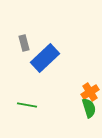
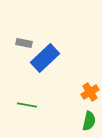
gray rectangle: rotated 63 degrees counterclockwise
green semicircle: moved 13 px down; rotated 30 degrees clockwise
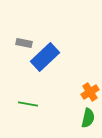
blue rectangle: moved 1 px up
green line: moved 1 px right, 1 px up
green semicircle: moved 1 px left, 3 px up
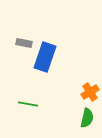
blue rectangle: rotated 28 degrees counterclockwise
green semicircle: moved 1 px left
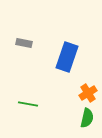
blue rectangle: moved 22 px right
orange cross: moved 2 px left, 1 px down
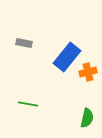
blue rectangle: rotated 20 degrees clockwise
orange cross: moved 21 px up; rotated 18 degrees clockwise
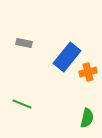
green line: moved 6 px left; rotated 12 degrees clockwise
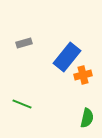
gray rectangle: rotated 28 degrees counterclockwise
orange cross: moved 5 px left, 3 px down
